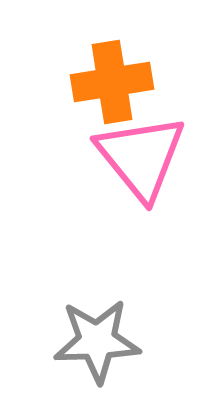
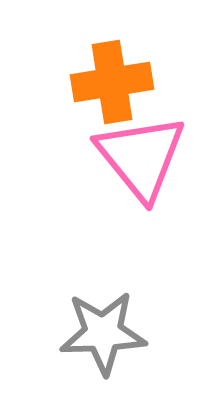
gray star: moved 6 px right, 8 px up
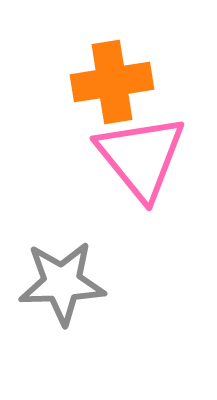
gray star: moved 41 px left, 50 px up
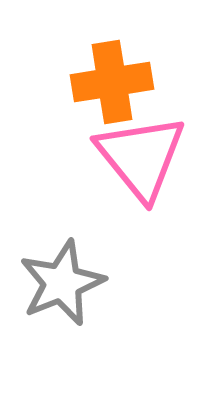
gray star: rotated 20 degrees counterclockwise
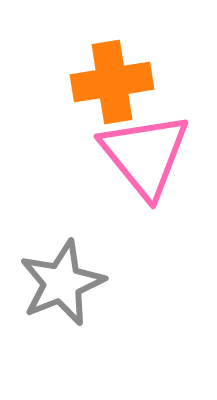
pink triangle: moved 4 px right, 2 px up
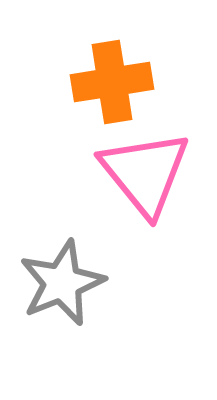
pink triangle: moved 18 px down
